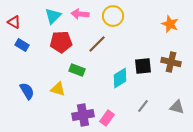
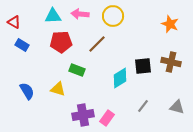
cyan triangle: rotated 42 degrees clockwise
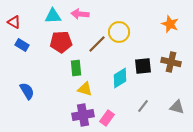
yellow circle: moved 6 px right, 16 px down
green rectangle: moved 1 px left, 2 px up; rotated 63 degrees clockwise
yellow triangle: moved 27 px right
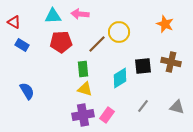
orange star: moved 5 px left
green rectangle: moved 7 px right, 1 px down
pink rectangle: moved 3 px up
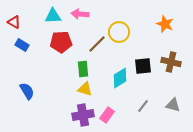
gray triangle: moved 4 px left, 2 px up
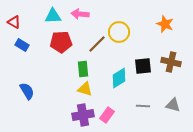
cyan diamond: moved 1 px left
gray line: rotated 56 degrees clockwise
